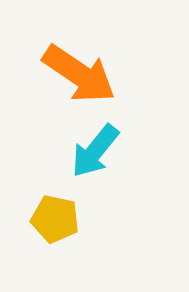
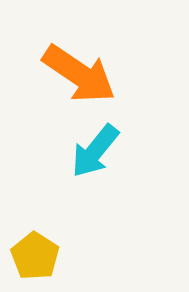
yellow pentagon: moved 20 px left, 37 px down; rotated 21 degrees clockwise
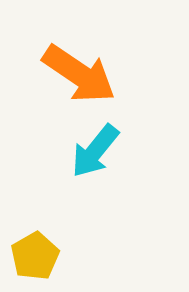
yellow pentagon: rotated 9 degrees clockwise
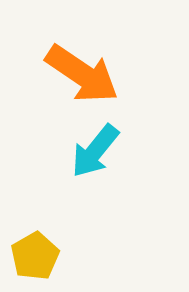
orange arrow: moved 3 px right
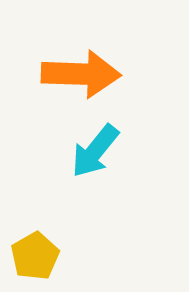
orange arrow: moved 1 px left; rotated 32 degrees counterclockwise
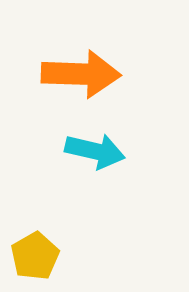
cyan arrow: rotated 116 degrees counterclockwise
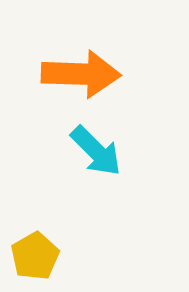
cyan arrow: moved 1 px right; rotated 32 degrees clockwise
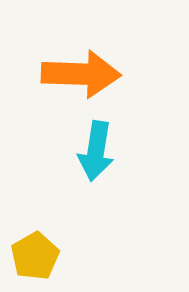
cyan arrow: rotated 54 degrees clockwise
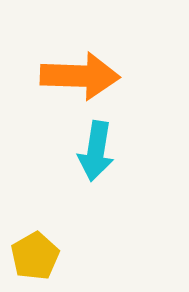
orange arrow: moved 1 px left, 2 px down
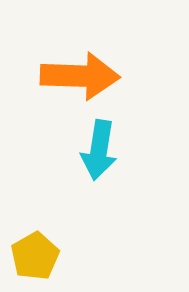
cyan arrow: moved 3 px right, 1 px up
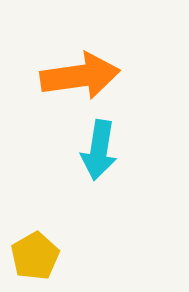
orange arrow: rotated 10 degrees counterclockwise
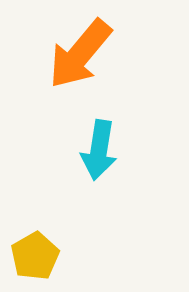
orange arrow: moved 22 px up; rotated 138 degrees clockwise
